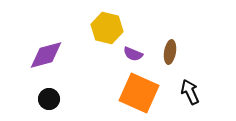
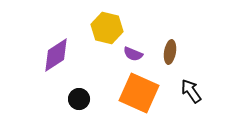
purple diamond: moved 10 px right; rotated 18 degrees counterclockwise
black arrow: moved 1 px right, 1 px up; rotated 10 degrees counterclockwise
black circle: moved 30 px right
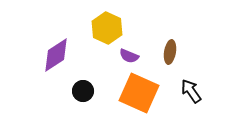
yellow hexagon: rotated 12 degrees clockwise
purple semicircle: moved 4 px left, 2 px down
black circle: moved 4 px right, 8 px up
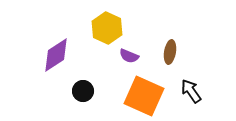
orange square: moved 5 px right, 3 px down
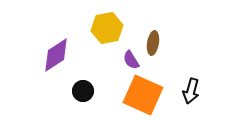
yellow hexagon: rotated 24 degrees clockwise
brown ellipse: moved 17 px left, 9 px up
purple semicircle: moved 2 px right, 4 px down; rotated 36 degrees clockwise
black arrow: rotated 130 degrees counterclockwise
orange square: moved 1 px left, 1 px up
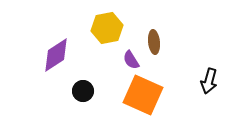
brown ellipse: moved 1 px right, 1 px up; rotated 15 degrees counterclockwise
black arrow: moved 18 px right, 10 px up
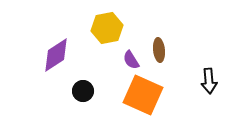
brown ellipse: moved 5 px right, 8 px down
black arrow: rotated 20 degrees counterclockwise
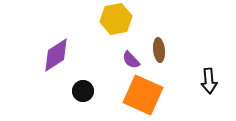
yellow hexagon: moved 9 px right, 9 px up
purple semicircle: rotated 12 degrees counterclockwise
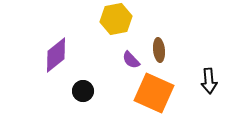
purple diamond: rotated 6 degrees counterclockwise
orange square: moved 11 px right, 2 px up
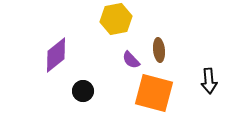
orange square: rotated 9 degrees counterclockwise
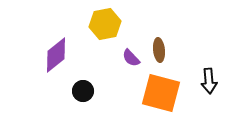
yellow hexagon: moved 11 px left, 5 px down
purple semicircle: moved 2 px up
orange square: moved 7 px right
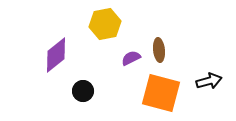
purple semicircle: rotated 108 degrees clockwise
black arrow: rotated 100 degrees counterclockwise
